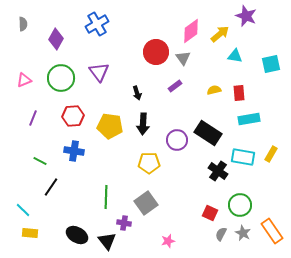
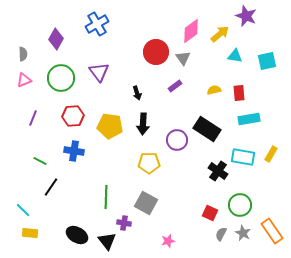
gray semicircle at (23, 24): moved 30 px down
cyan square at (271, 64): moved 4 px left, 3 px up
black rectangle at (208, 133): moved 1 px left, 4 px up
gray square at (146, 203): rotated 25 degrees counterclockwise
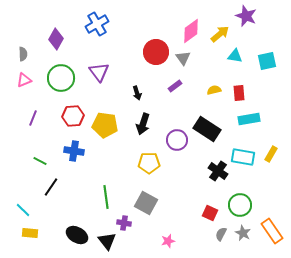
black arrow at (143, 124): rotated 15 degrees clockwise
yellow pentagon at (110, 126): moved 5 px left, 1 px up
green line at (106, 197): rotated 10 degrees counterclockwise
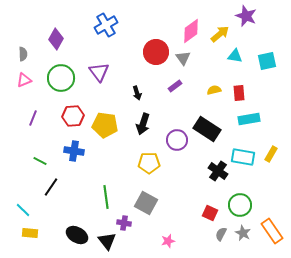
blue cross at (97, 24): moved 9 px right, 1 px down
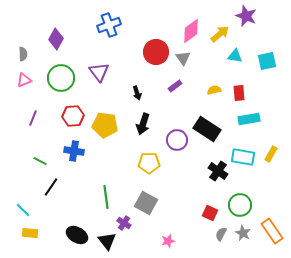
blue cross at (106, 25): moved 3 px right; rotated 10 degrees clockwise
purple cross at (124, 223): rotated 24 degrees clockwise
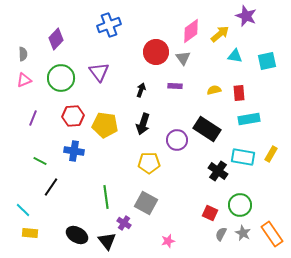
purple diamond at (56, 39): rotated 15 degrees clockwise
purple rectangle at (175, 86): rotated 40 degrees clockwise
black arrow at (137, 93): moved 4 px right, 3 px up; rotated 144 degrees counterclockwise
orange rectangle at (272, 231): moved 3 px down
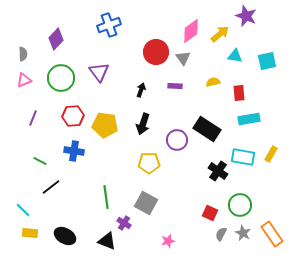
yellow semicircle at (214, 90): moved 1 px left, 8 px up
black line at (51, 187): rotated 18 degrees clockwise
black ellipse at (77, 235): moved 12 px left, 1 px down
black triangle at (107, 241): rotated 30 degrees counterclockwise
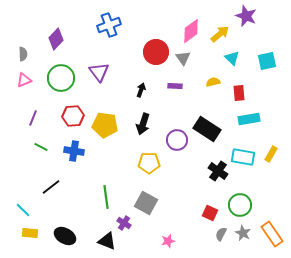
cyan triangle at (235, 56): moved 3 px left, 2 px down; rotated 35 degrees clockwise
green line at (40, 161): moved 1 px right, 14 px up
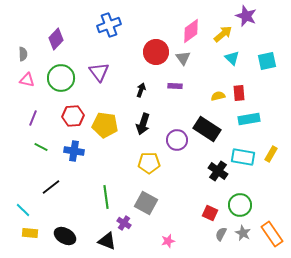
yellow arrow at (220, 34): moved 3 px right
pink triangle at (24, 80): moved 3 px right; rotated 35 degrees clockwise
yellow semicircle at (213, 82): moved 5 px right, 14 px down
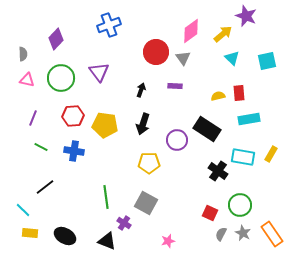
black line at (51, 187): moved 6 px left
